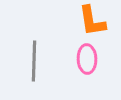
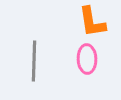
orange L-shape: moved 1 px down
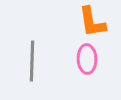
gray line: moved 2 px left
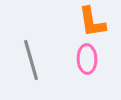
gray line: moved 1 px left, 1 px up; rotated 18 degrees counterclockwise
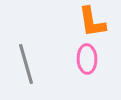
gray line: moved 5 px left, 4 px down
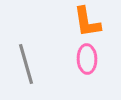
orange L-shape: moved 5 px left
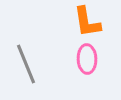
gray line: rotated 6 degrees counterclockwise
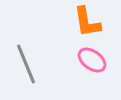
pink ellipse: moved 5 px right, 1 px down; rotated 52 degrees counterclockwise
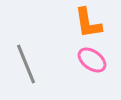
orange L-shape: moved 1 px right, 1 px down
